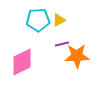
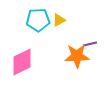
purple line: moved 28 px right
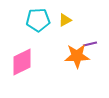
yellow triangle: moved 6 px right
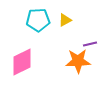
orange star: moved 1 px right, 5 px down
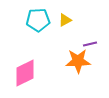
pink diamond: moved 3 px right, 11 px down
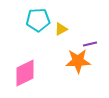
yellow triangle: moved 4 px left, 9 px down
